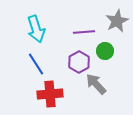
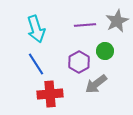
purple line: moved 1 px right, 7 px up
gray arrow: rotated 85 degrees counterclockwise
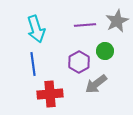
blue line: moved 3 px left; rotated 25 degrees clockwise
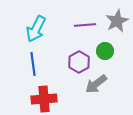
cyan arrow: rotated 44 degrees clockwise
red cross: moved 6 px left, 5 px down
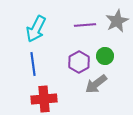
green circle: moved 5 px down
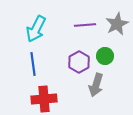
gray star: moved 3 px down
gray arrow: moved 1 px down; rotated 35 degrees counterclockwise
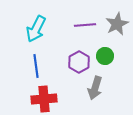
blue line: moved 3 px right, 2 px down
gray arrow: moved 1 px left, 3 px down
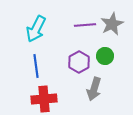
gray star: moved 5 px left
gray arrow: moved 1 px left, 1 px down
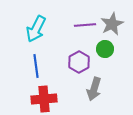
green circle: moved 7 px up
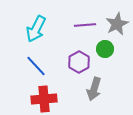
gray star: moved 5 px right
blue line: rotated 35 degrees counterclockwise
